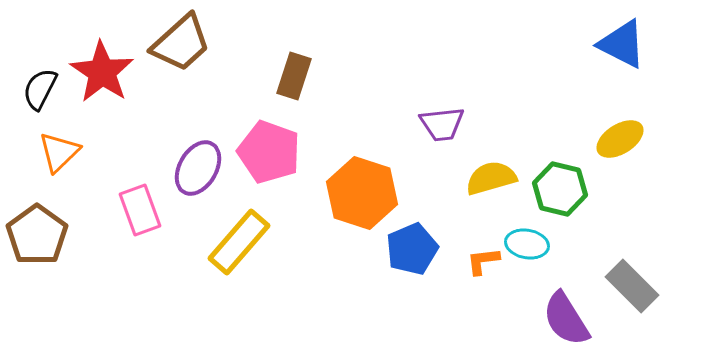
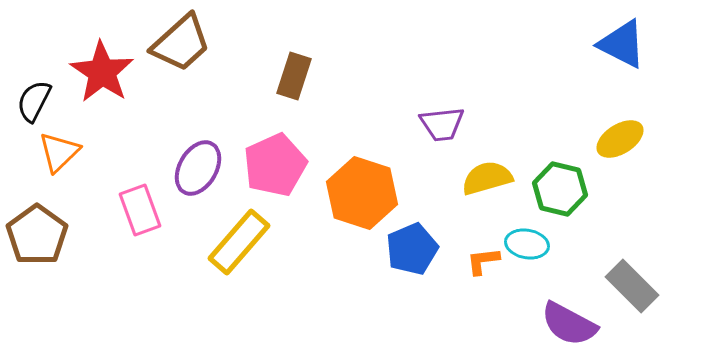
black semicircle: moved 6 px left, 12 px down
pink pentagon: moved 6 px right, 13 px down; rotated 28 degrees clockwise
yellow semicircle: moved 4 px left
purple semicircle: moved 3 px right, 5 px down; rotated 30 degrees counterclockwise
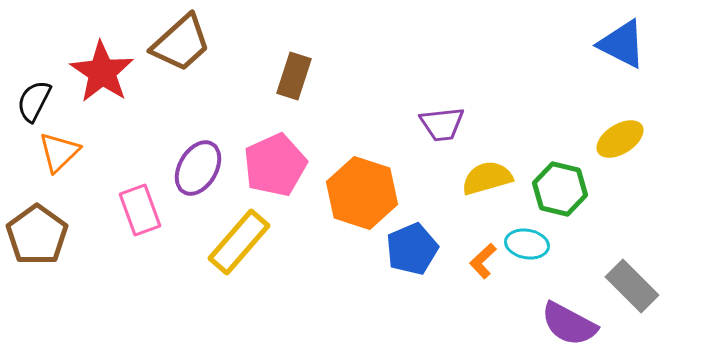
orange L-shape: rotated 36 degrees counterclockwise
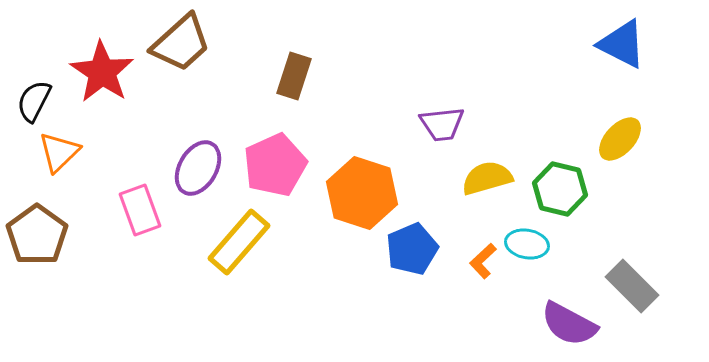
yellow ellipse: rotated 15 degrees counterclockwise
